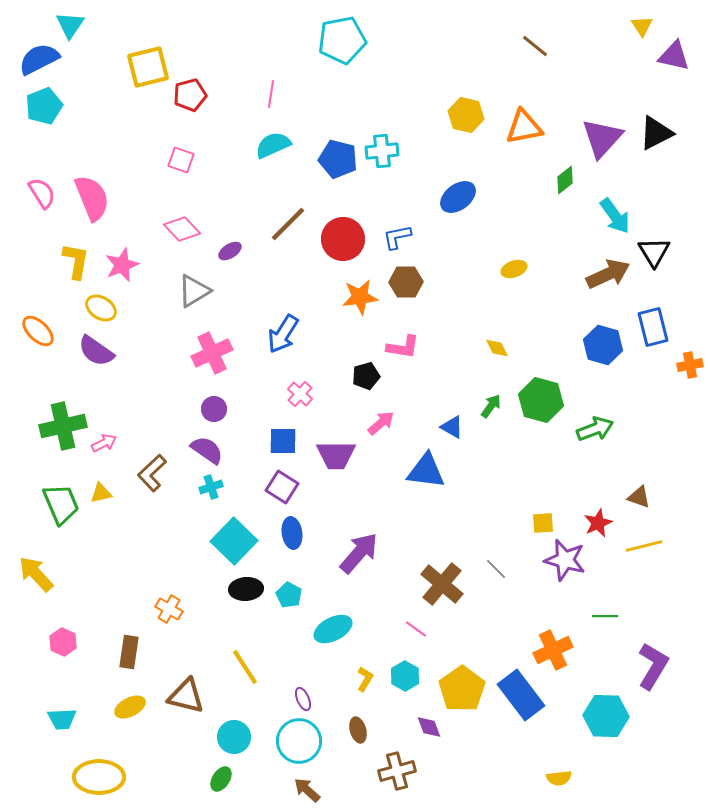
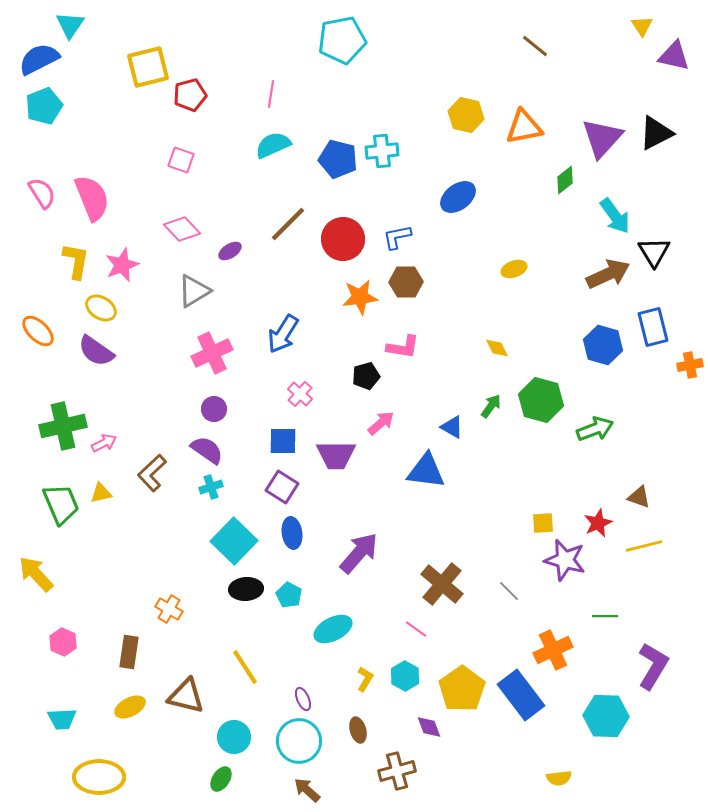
gray line at (496, 569): moved 13 px right, 22 px down
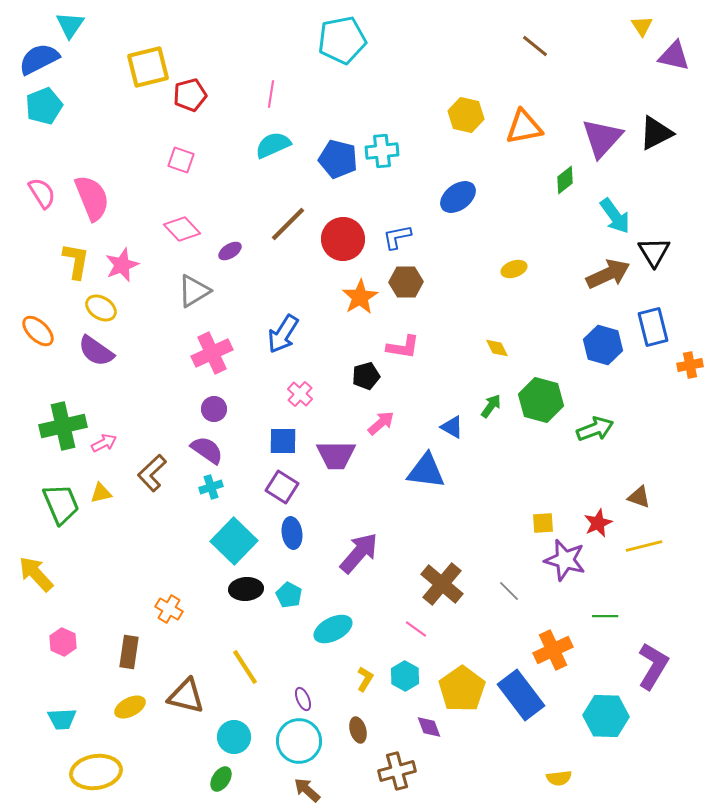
orange star at (360, 297): rotated 24 degrees counterclockwise
yellow ellipse at (99, 777): moved 3 px left, 5 px up; rotated 9 degrees counterclockwise
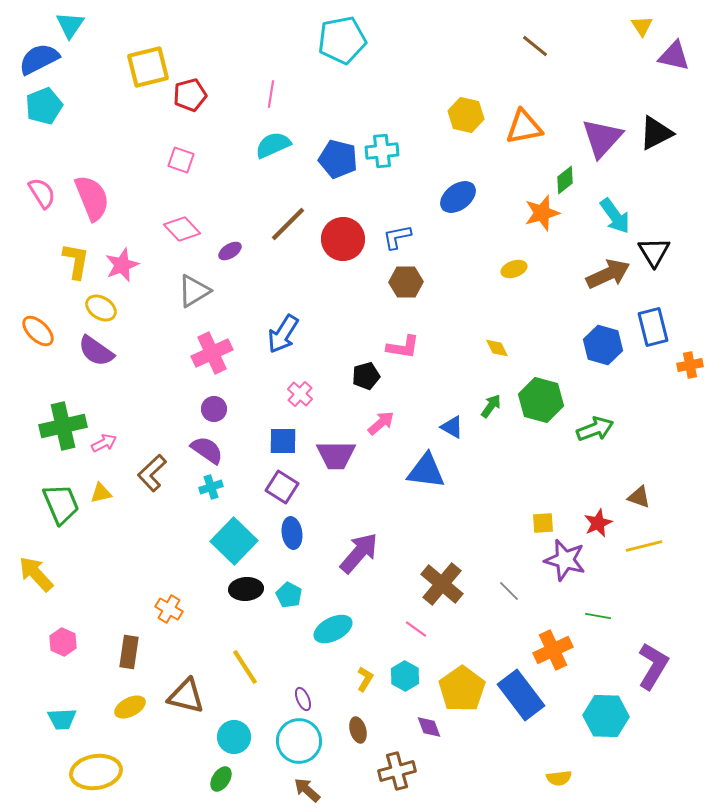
orange star at (360, 297): moved 182 px right, 84 px up; rotated 15 degrees clockwise
green line at (605, 616): moved 7 px left; rotated 10 degrees clockwise
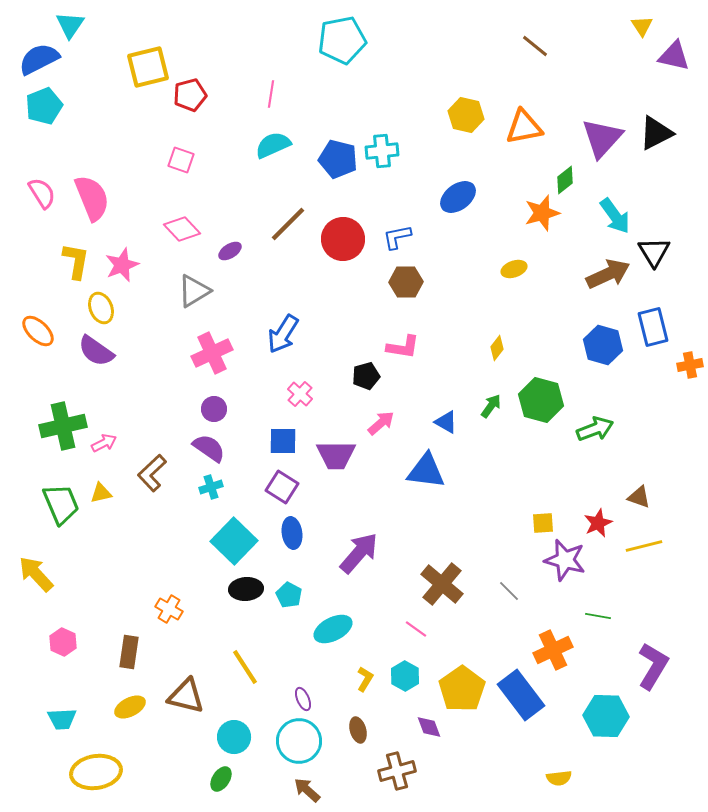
yellow ellipse at (101, 308): rotated 36 degrees clockwise
yellow diamond at (497, 348): rotated 65 degrees clockwise
blue triangle at (452, 427): moved 6 px left, 5 px up
purple semicircle at (207, 450): moved 2 px right, 2 px up
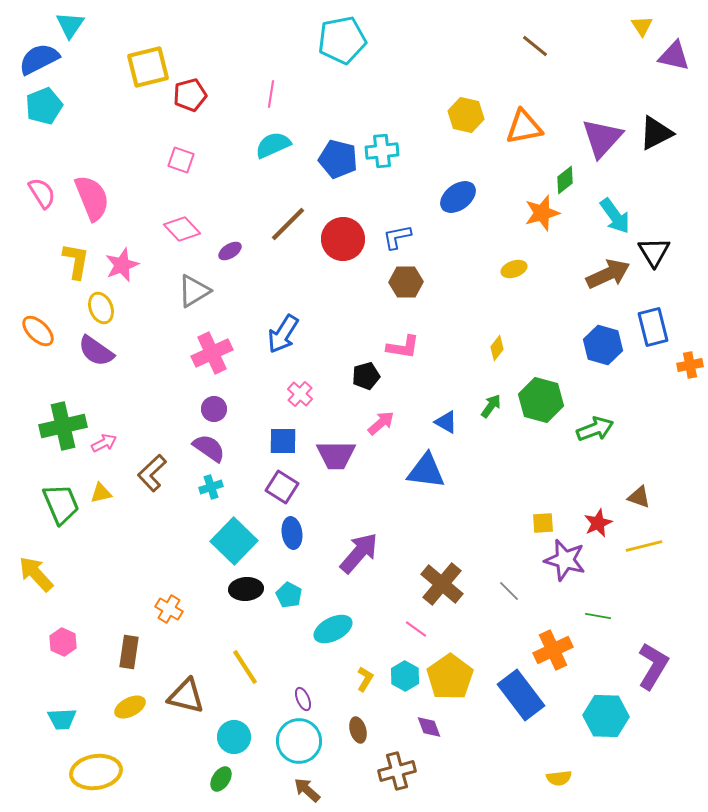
yellow pentagon at (462, 689): moved 12 px left, 12 px up
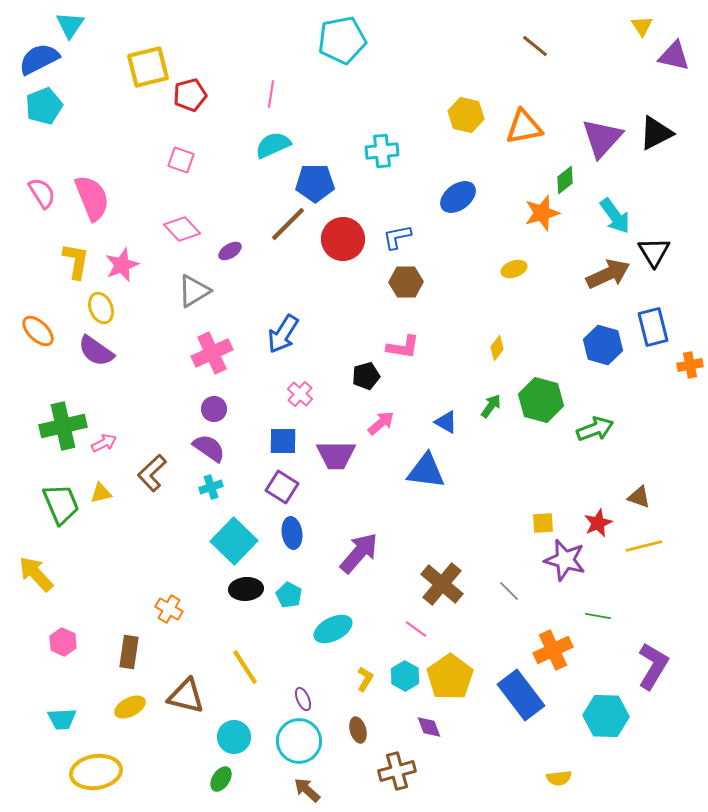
blue pentagon at (338, 159): moved 23 px left, 24 px down; rotated 15 degrees counterclockwise
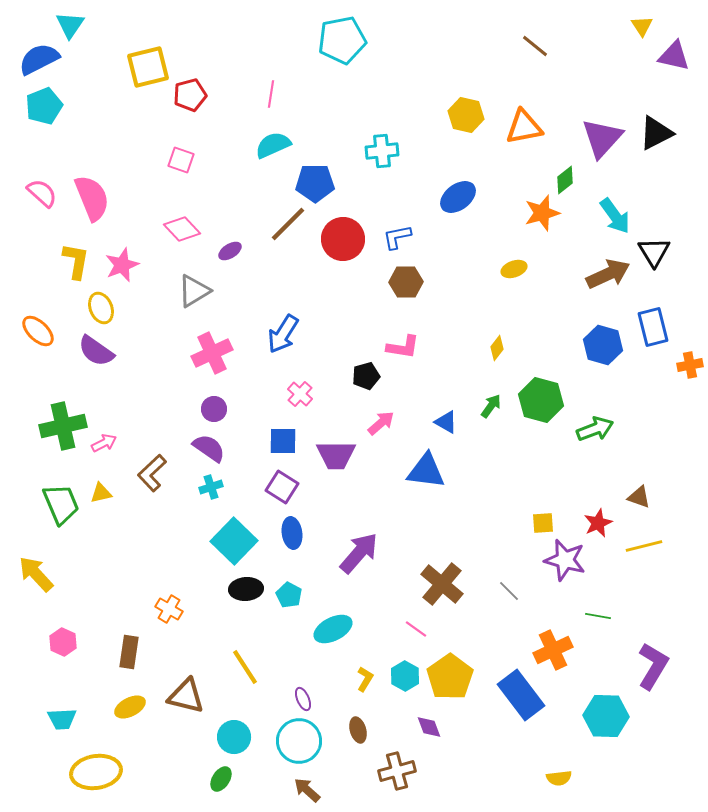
pink semicircle at (42, 193): rotated 16 degrees counterclockwise
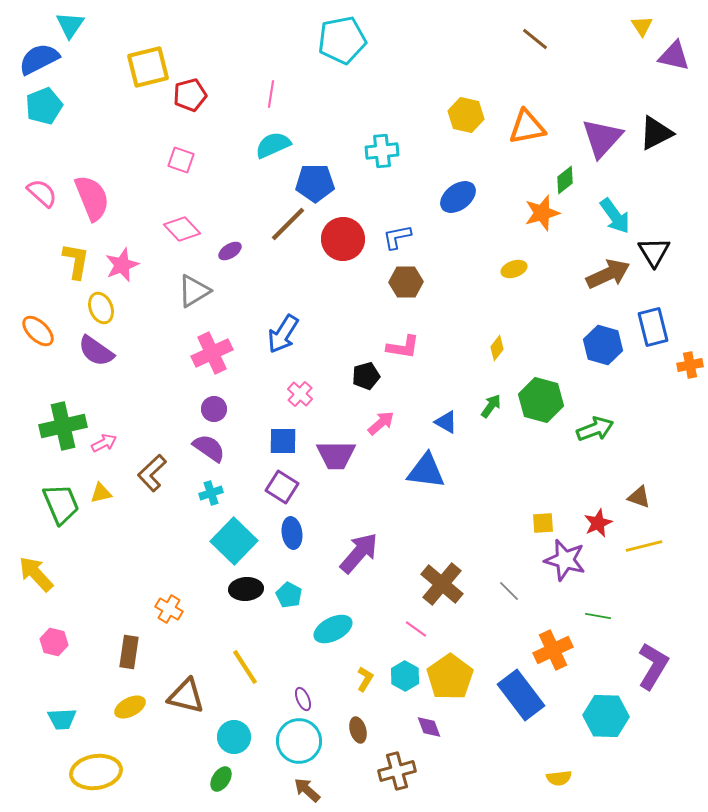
brown line at (535, 46): moved 7 px up
orange triangle at (524, 127): moved 3 px right
cyan cross at (211, 487): moved 6 px down
pink hexagon at (63, 642): moved 9 px left; rotated 12 degrees counterclockwise
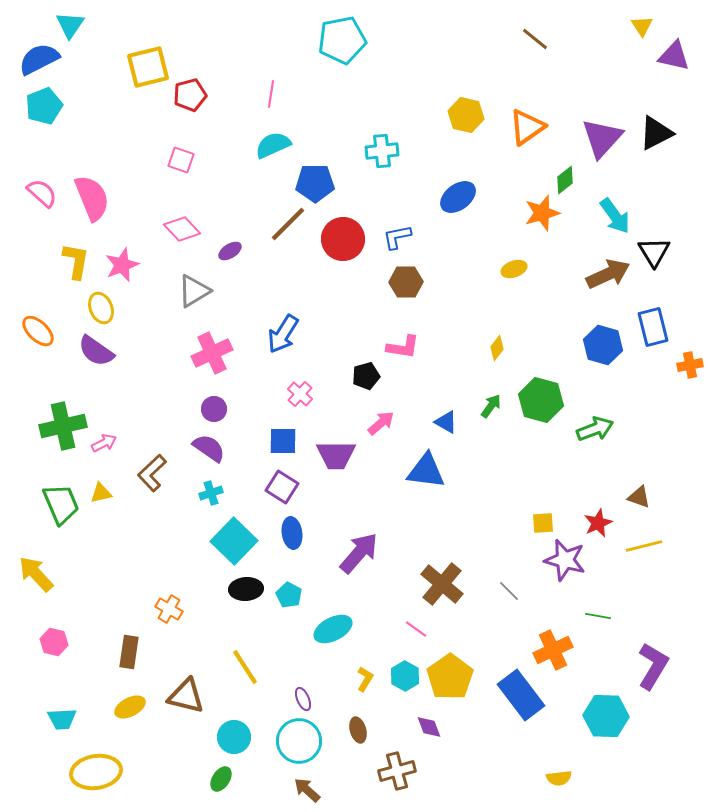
orange triangle at (527, 127): rotated 24 degrees counterclockwise
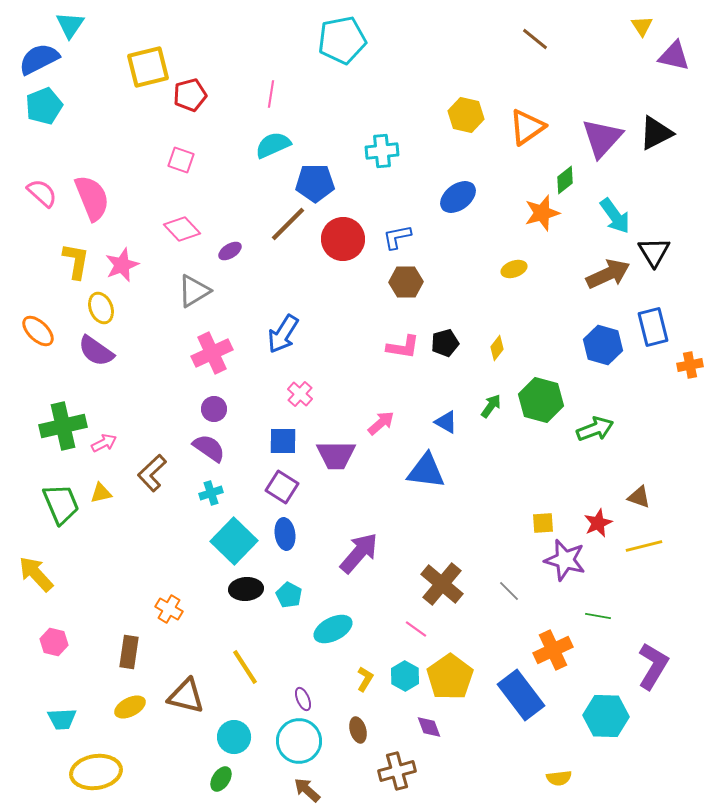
black pentagon at (366, 376): moved 79 px right, 33 px up
blue ellipse at (292, 533): moved 7 px left, 1 px down
